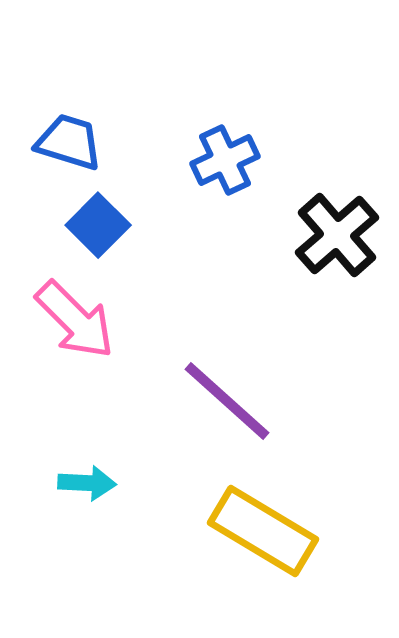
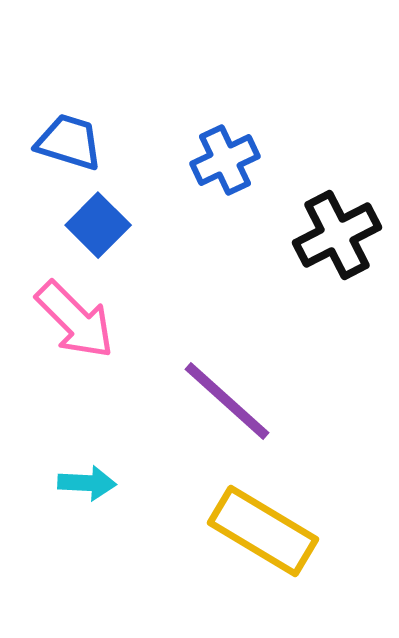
black cross: rotated 14 degrees clockwise
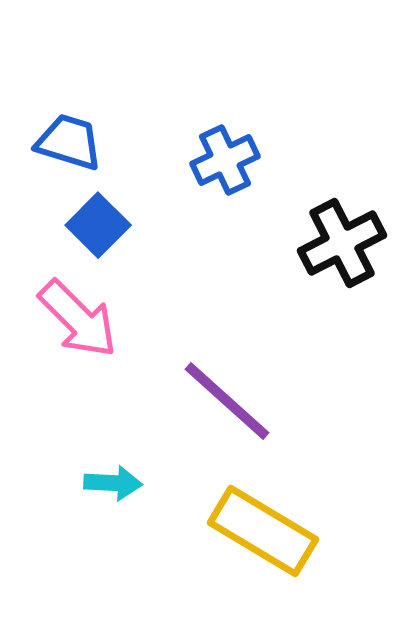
black cross: moved 5 px right, 8 px down
pink arrow: moved 3 px right, 1 px up
cyan arrow: moved 26 px right
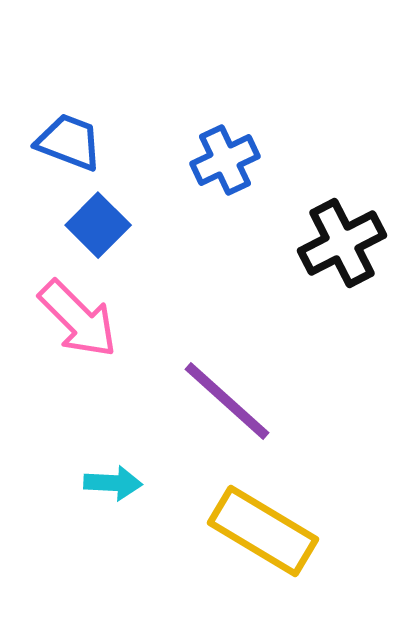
blue trapezoid: rotated 4 degrees clockwise
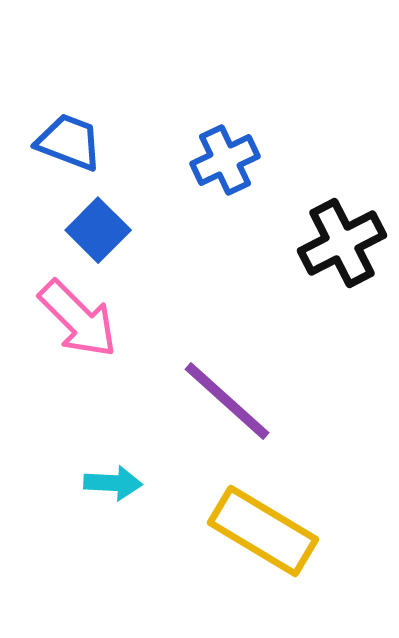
blue square: moved 5 px down
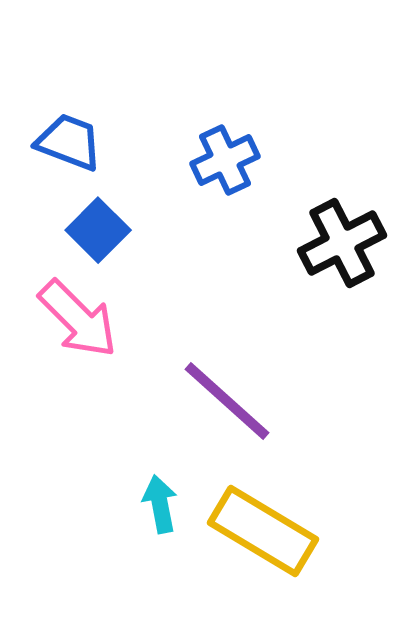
cyan arrow: moved 47 px right, 21 px down; rotated 104 degrees counterclockwise
